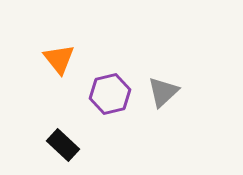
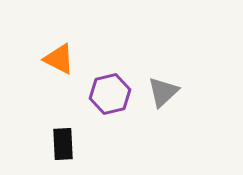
orange triangle: rotated 24 degrees counterclockwise
black rectangle: moved 1 px up; rotated 44 degrees clockwise
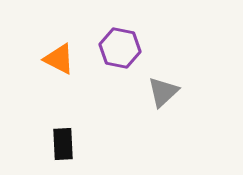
purple hexagon: moved 10 px right, 46 px up; rotated 24 degrees clockwise
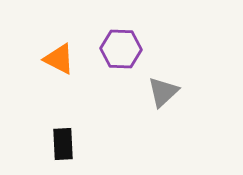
purple hexagon: moved 1 px right, 1 px down; rotated 9 degrees counterclockwise
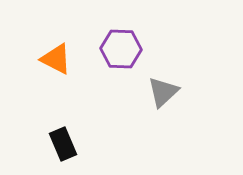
orange triangle: moved 3 px left
black rectangle: rotated 20 degrees counterclockwise
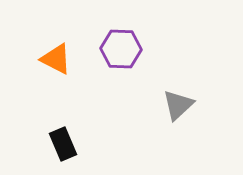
gray triangle: moved 15 px right, 13 px down
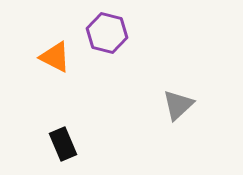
purple hexagon: moved 14 px left, 16 px up; rotated 12 degrees clockwise
orange triangle: moved 1 px left, 2 px up
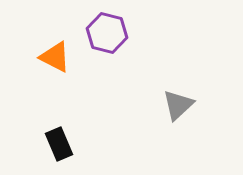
black rectangle: moved 4 px left
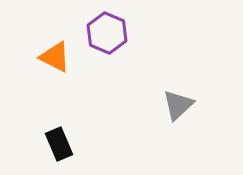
purple hexagon: rotated 9 degrees clockwise
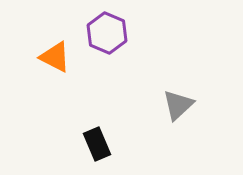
black rectangle: moved 38 px right
